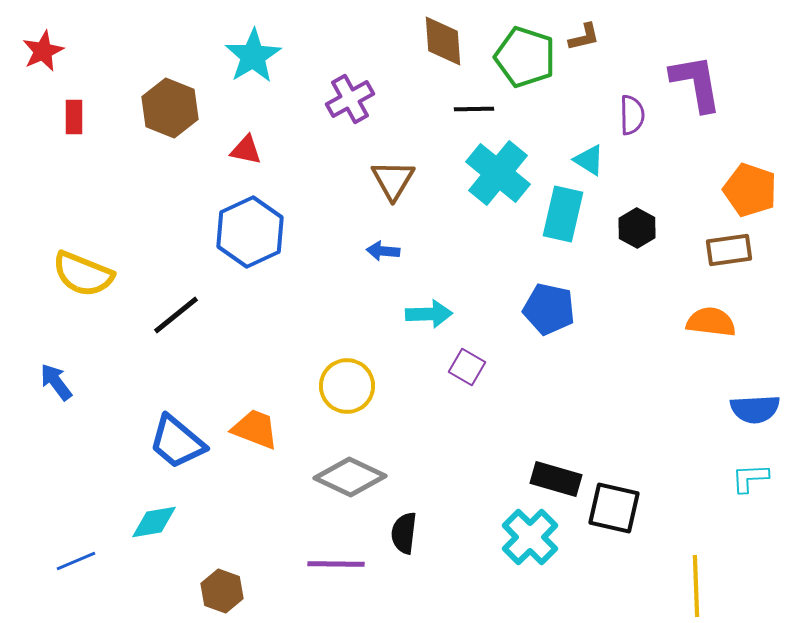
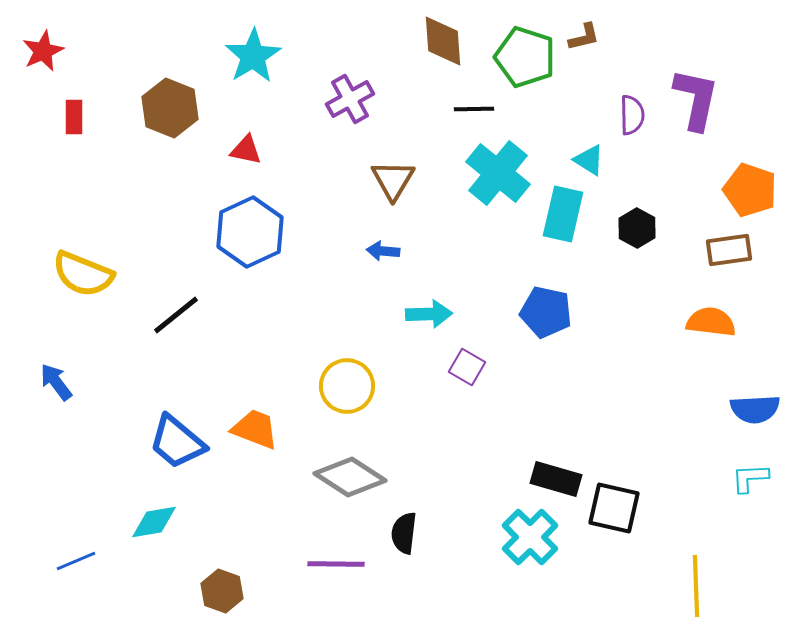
purple L-shape at (696, 83): moved 16 px down; rotated 22 degrees clockwise
blue pentagon at (549, 309): moved 3 px left, 3 px down
gray diamond at (350, 477): rotated 8 degrees clockwise
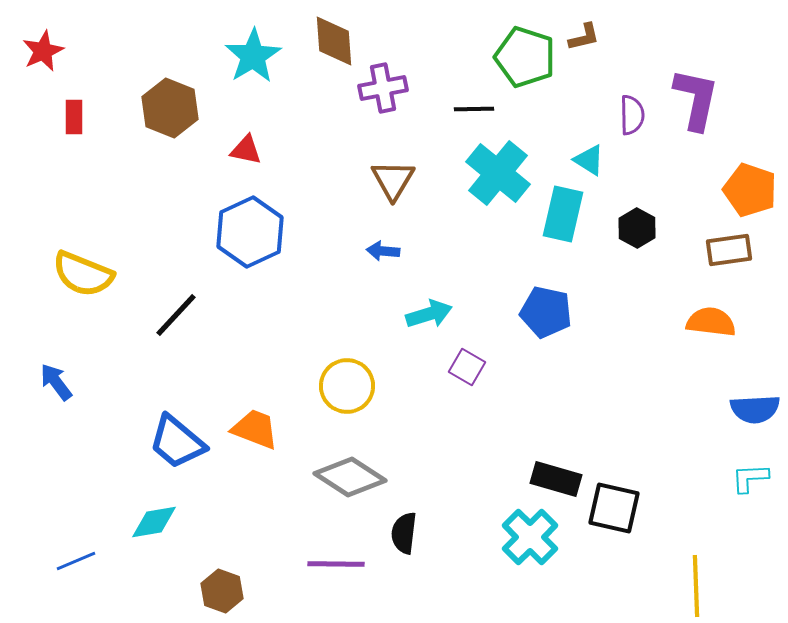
brown diamond at (443, 41): moved 109 px left
purple cross at (350, 99): moved 33 px right, 11 px up; rotated 18 degrees clockwise
cyan arrow at (429, 314): rotated 15 degrees counterclockwise
black line at (176, 315): rotated 8 degrees counterclockwise
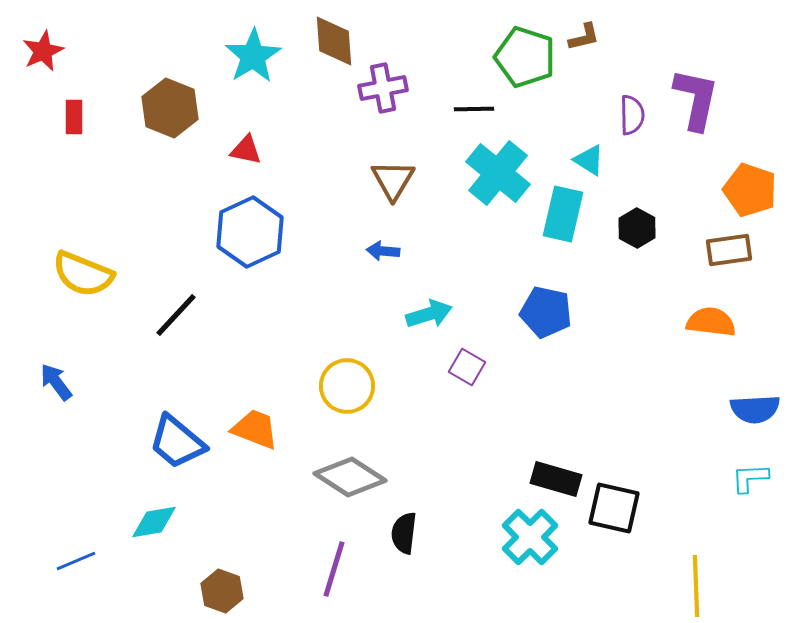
purple line at (336, 564): moved 2 px left, 5 px down; rotated 74 degrees counterclockwise
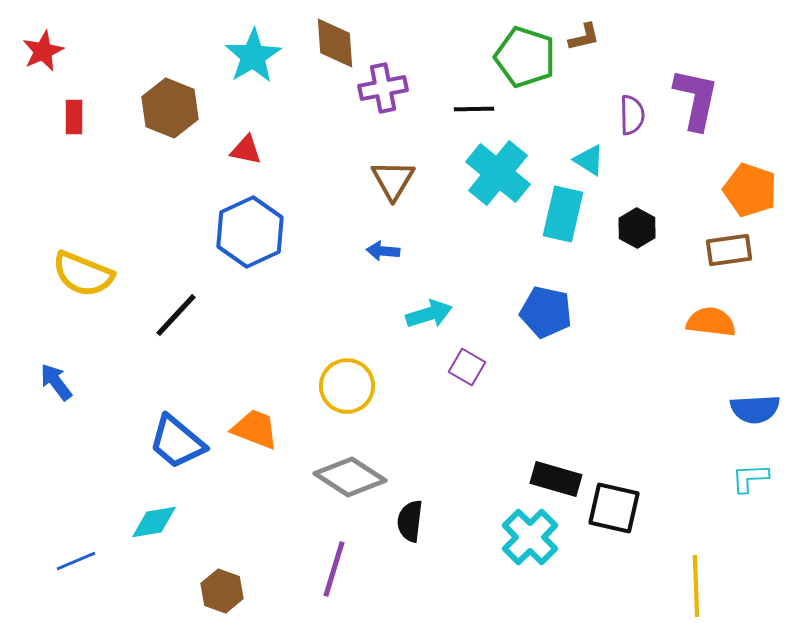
brown diamond at (334, 41): moved 1 px right, 2 px down
black semicircle at (404, 533): moved 6 px right, 12 px up
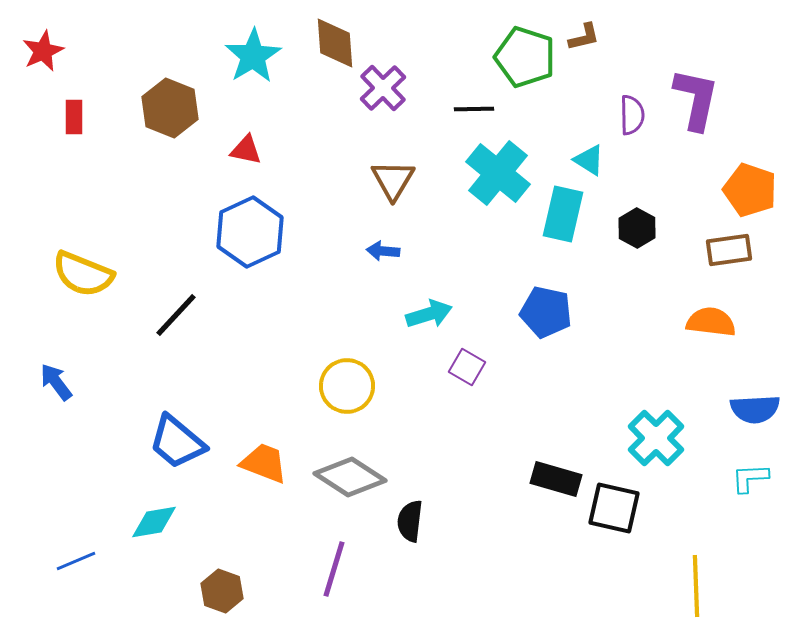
purple cross at (383, 88): rotated 33 degrees counterclockwise
orange trapezoid at (255, 429): moved 9 px right, 34 px down
cyan cross at (530, 537): moved 126 px right, 99 px up
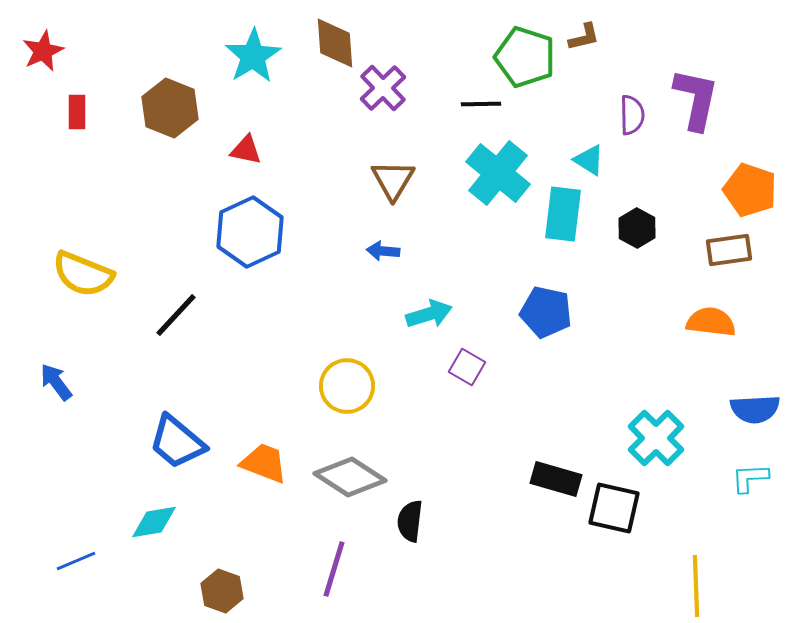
black line at (474, 109): moved 7 px right, 5 px up
red rectangle at (74, 117): moved 3 px right, 5 px up
cyan rectangle at (563, 214): rotated 6 degrees counterclockwise
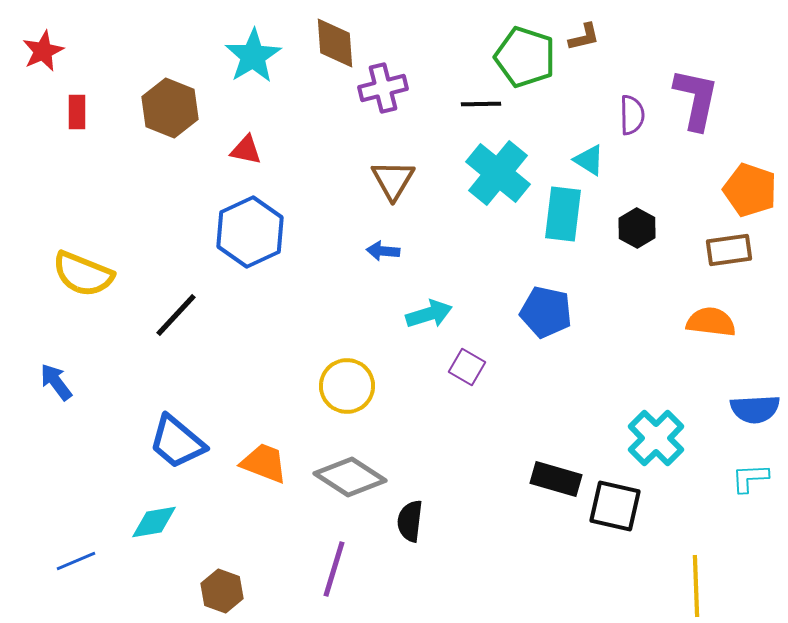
purple cross at (383, 88): rotated 30 degrees clockwise
black square at (614, 508): moved 1 px right, 2 px up
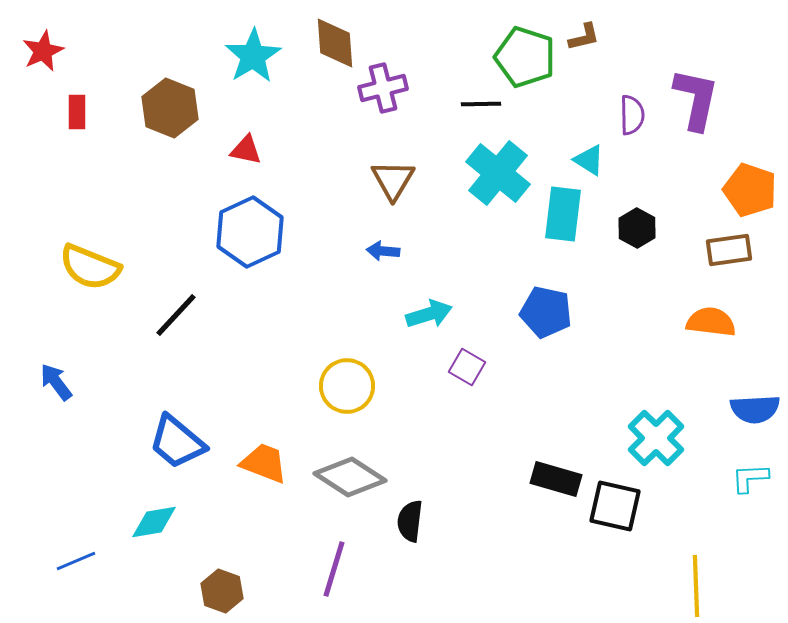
yellow semicircle at (83, 274): moved 7 px right, 7 px up
